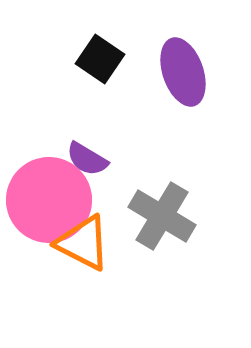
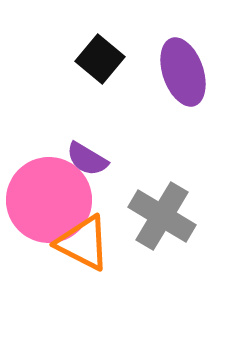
black square: rotated 6 degrees clockwise
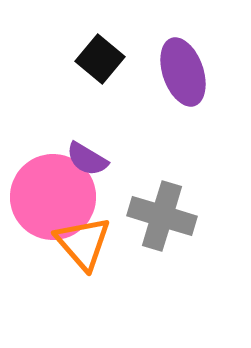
pink circle: moved 4 px right, 3 px up
gray cross: rotated 14 degrees counterclockwise
orange triangle: rotated 22 degrees clockwise
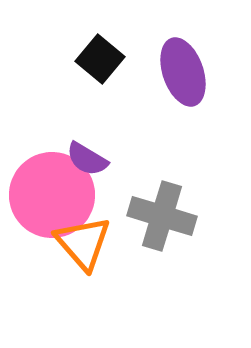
pink circle: moved 1 px left, 2 px up
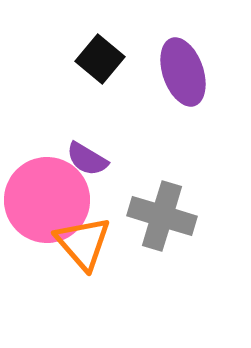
pink circle: moved 5 px left, 5 px down
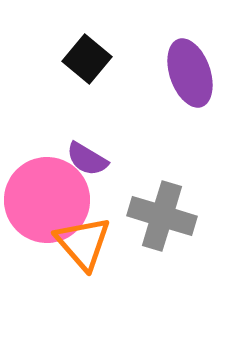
black square: moved 13 px left
purple ellipse: moved 7 px right, 1 px down
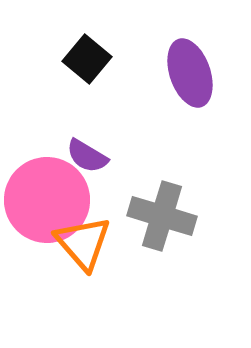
purple semicircle: moved 3 px up
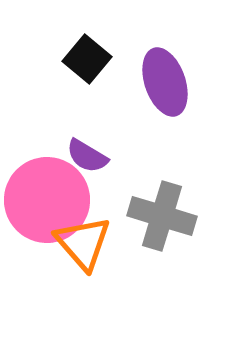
purple ellipse: moved 25 px left, 9 px down
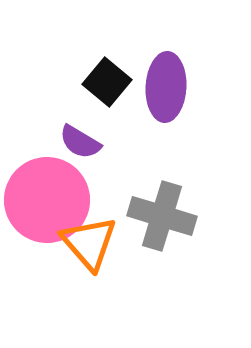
black square: moved 20 px right, 23 px down
purple ellipse: moved 1 px right, 5 px down; rotated 22 degrees clockwise
purple semicircle: moved 7 px left, 14 px up
orange triangle: moved 6 px right
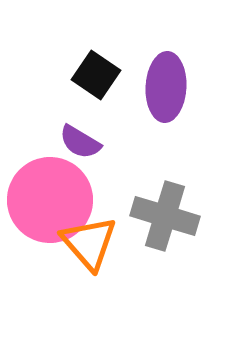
black square: moved 11 px left, 7 px up; rotated 6 degrees counterclockwise
pink circle: moved 3 px right
gray cross: moved 3 px right
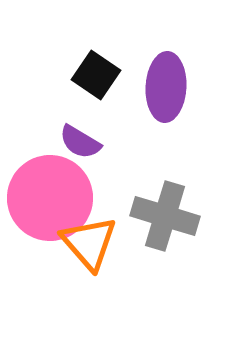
pink circle: moved 2 px up
